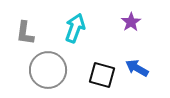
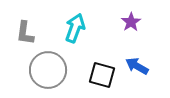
blue arrow: moved 2 px up
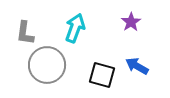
gray circle: moved 1 px left, 5 px up
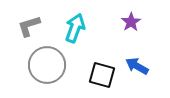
gray L-shape: moved 4 px right, 7 px up; rotated 65 degrees clockwise
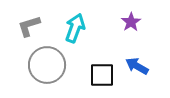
black square: rotated 16 degrees counterclockwise
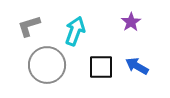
cyan arrow: moved 3 px down
black square: moved 1 px left, 8 px up
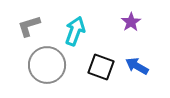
black square: rotated 20 degrees clockwise
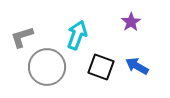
gray L-shape: moved 7 px left, 11 px down
cyan arrow: moved 2 px right, 4 px down
gray circle: moved 2 px down
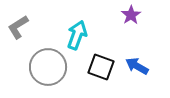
purple star: moved 7 px up
gray L-shape: moved 4 px left, 10 px up; rotated 15 degrees counterclockwise
gray circle: moved 1 px right
